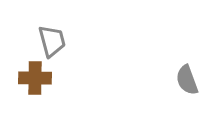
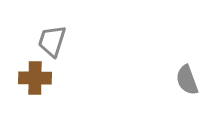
gray trapezoid: rotated 148 degrees counterclockwise
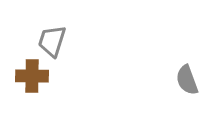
brown cross: moved 3 px left, 2 px up
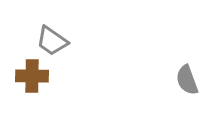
gray trapezoid: rotated 72 degrees counterclockwise
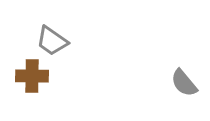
gray semicircle: moved 3 px left, 3 px down; rotated 20 degrees counterclockwise
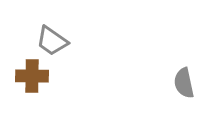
gray semicircle: rotated 28 degrees clockwise
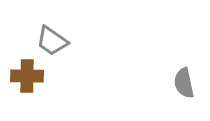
brown cross: moved 5 px left
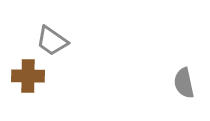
brown cross: moved 1 px right
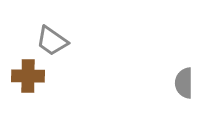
gray semicircle: rotated 12 degrees clockwise
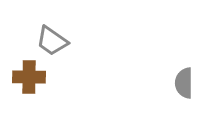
brown cross: moved 1 px right, 1 px down
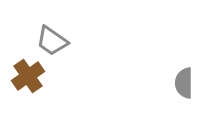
brown cross: moved 1 px left, 1 px up; rotated 36 degrees counterclockwise
